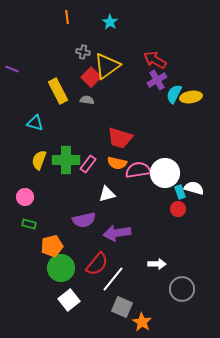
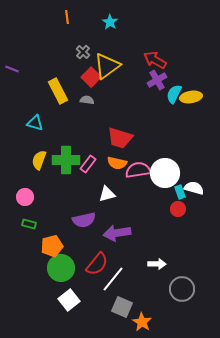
gray cross: rotated 32 degrees clockwise
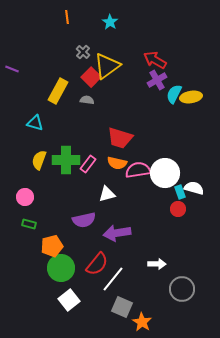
yellow rectangle: rotated 55 degrees clockwise
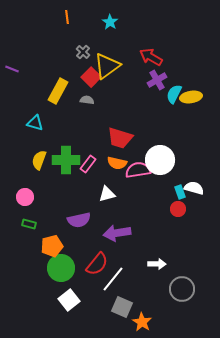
red arrow: moved 4 px left, 3 px up
white circle: moved 5 px left, 13 px up
purple semicircle: moved 5 px left
